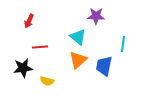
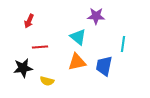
orange triangle: moved 1 px left, 2 px down; rotated 30 degrees clockwise
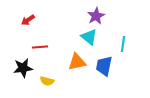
purple star: rotated 30 degrees counterclockwise
red arrow: moved 1 px left, 1 px up; rotated 32 degrees clockwise
cyan triangle: moved 11 px right
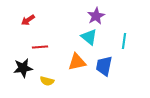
cyan line: moved 1 px right, 3 px up
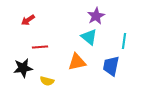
blue trapezoid: moved 7 px right
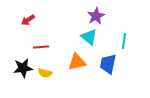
red line: moved 1 px right
blue trapezoid: moved 3 px left, 2 px up
yellow semicircle: moved 2 px left, 8 px up
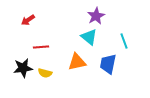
cyan line: rotated 28 degrees counterclockwise
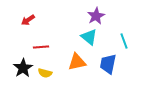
black star: rotated 24 degrees counterclockwise
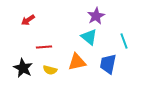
red line: moved 3 px right
black star: rotated 12 degrees counterclockwise
yellow semicircle: moved 5 px right, 3 px up
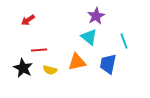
red line: moved 5 px left, 3 px down
